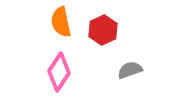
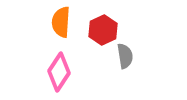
orange semicircle: rotated 16 degrees clockwise
gray semicircle: moved 5 px left, 14 px up; rotated 100 degrees clockwise
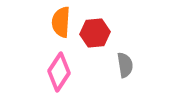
red hexagon: moved 8 px left, 3 px down; rotated 20 degrees clockwise
gray semicircle: moved 9 px down
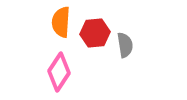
gray semicircle: moved 20 px up
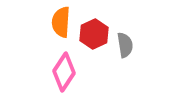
red hexagon: moved 1 px left, 1 px down; rotated 20 degrees counterclockwise
pink diamond: moved 5 px right
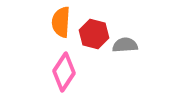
red hexagon: rotated 20 degrees counterclockwise
gray semicircle: rotated 85 degrees counterclockwise
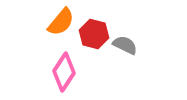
orange semicircle: rotated 144 degrees counterclockwise
gray semicircle: rotated 30 degrees clockwise
